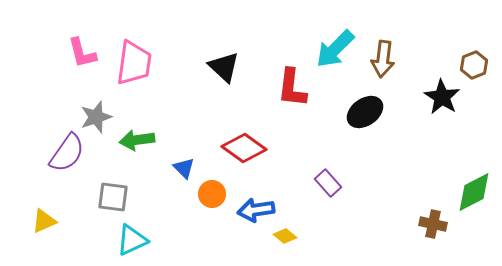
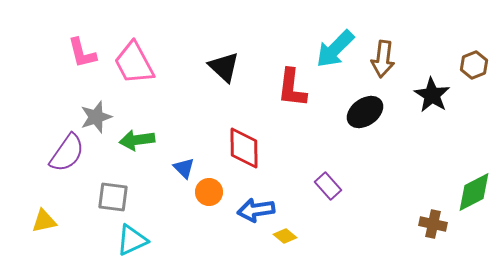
pink trapezoid: rotated 144 degrees clockwise
black star: moved 10 px left, 2 px up
red diamond: rotated 54 degrees clockwise
purple rectangle: moved 3 px down
orange circle: moved 3 px left, 2 px up
yellow triangle: rotated 12 degrees clockwise
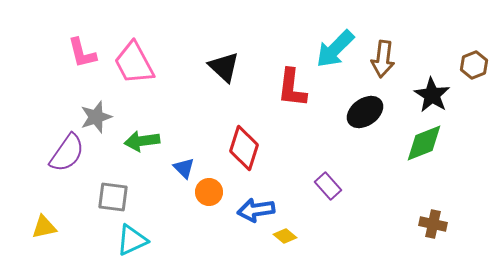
green arrow: moved 5 px right, 1 px down
red diamond: rotated 18 degrees clockwise
green diamond: moved 50 px left, 49 px up; rotated 6 degrees clockwise
yellow triangle: moved 6 px down
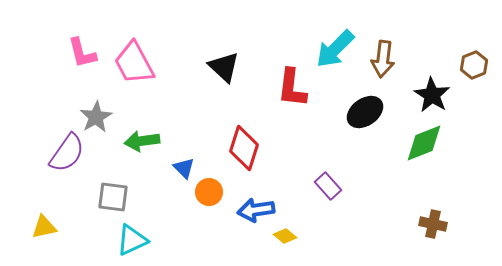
gray star: rotated 12 degrees counterclockwise
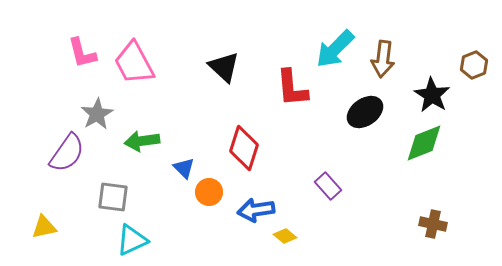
red L-shape: rotated 12 degrees counterclockwise
gray star: moved 1 px right, 3 px up
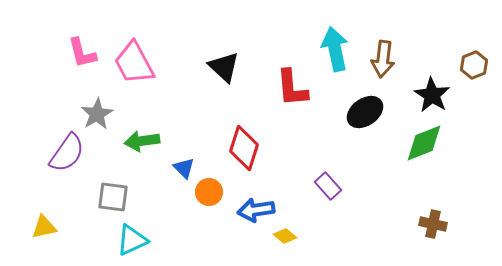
cyan arrow: rotated 123 degrees clockwise
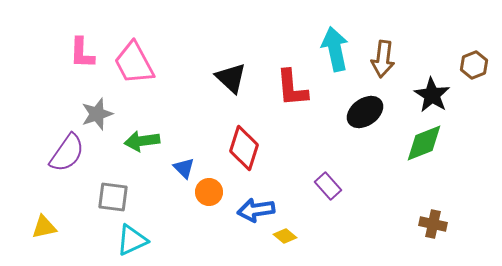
pink L-shape: rotated 16 degrees clockwise
black triangle: moved 7 px right, 11 px down
gray star: rotated 12 degrees clockwise
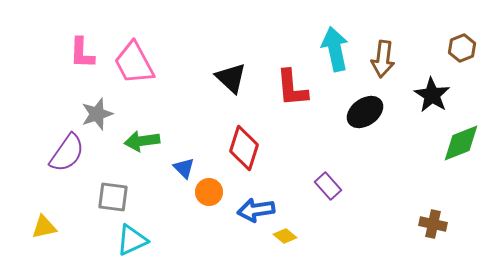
brown hexagon: moved 12 px left, 17 px up
green diamond: moved 37 px right
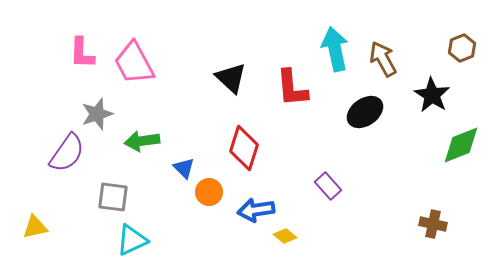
brown arrow: rotated 144 degrees clockwise
green diamond: moved 2 px down
yellow triangle: moved 9 px left
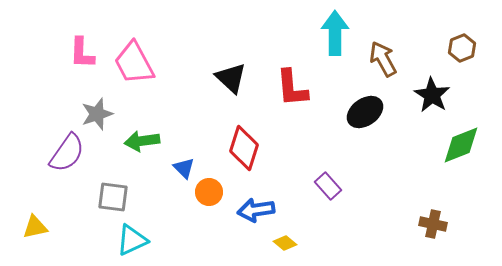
cyan arrow: moved 16 px up; rotated 12 degrees clockwise
yellow diamond: moved 7 px down
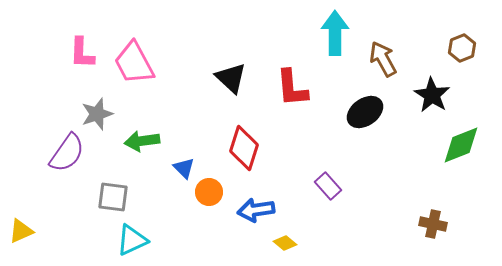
yellow triangle: moved 14 px left, 4 px down; rotated 12 degrees counterclockwise
